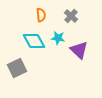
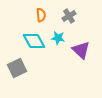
gray cross: moved 2 px left; rotated 16 degrees clockwise
purple triangle: moved 2 px right
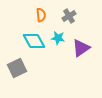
purple triangle: moved 2 px up; rotated 42 degrees clockwise
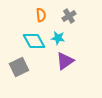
purple triangle: moved 16 px left, 13 px down
gray square: moved 2 px right, 1 px up
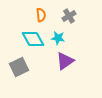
cyan diamond: moved 1 px left, 2 px up
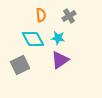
purple triangle: moved 5 px left, 1 px up
gray square: moved 1 px right, 2 px up
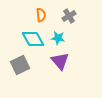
purple triangle: moved 1 px down; rotated 36 degrees counterclockwise
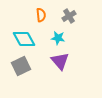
cyan diamond: moved 9 px left
gray square: moved 1 px right, 1 px down
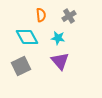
cyan diamond: moved 3 px right, 2 px up
